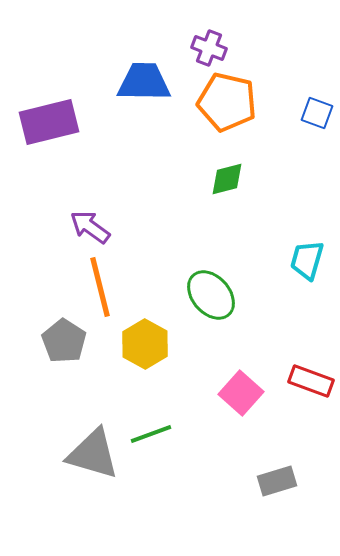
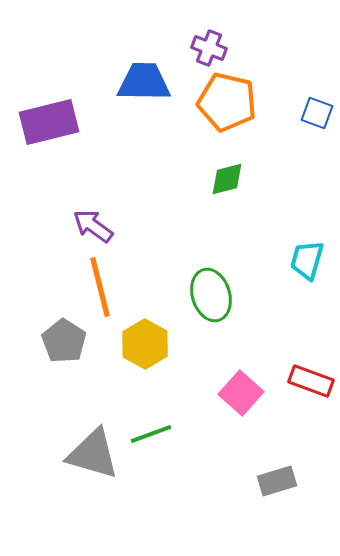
purple arrow: moved 3 px right, 1 px up
green ellipse: rotated 24 degrees clockwise
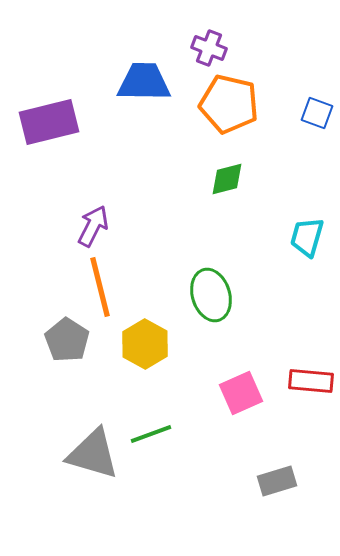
orange pentagon: moved 2 px right, 2 px down
purple arrow: rotated 81 degrees clockwise
cyan trapezoid: moved 23 px up
gray pentagon: moved 3 px right, 1 px up
red rectangle: rotated 15 degrees counterclockwise
pink square: rotated 24 degrees clockwise
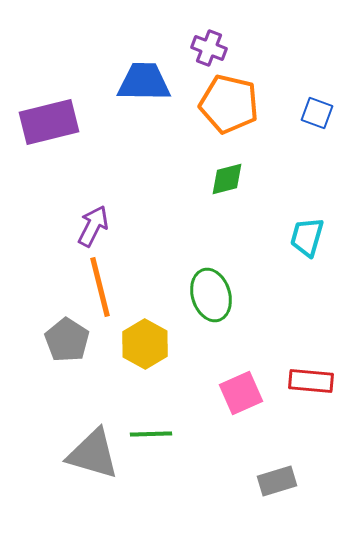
green line: rotated 18 degrees clockwise
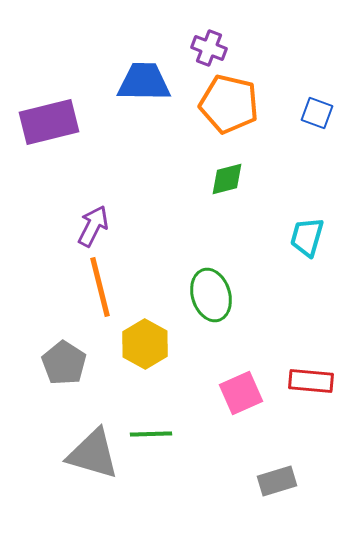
gray pentagon: moved 3 px left, 23 px down
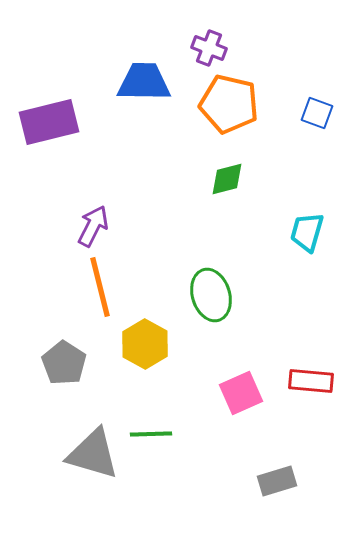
cyan trapezoid: moved 5 px up
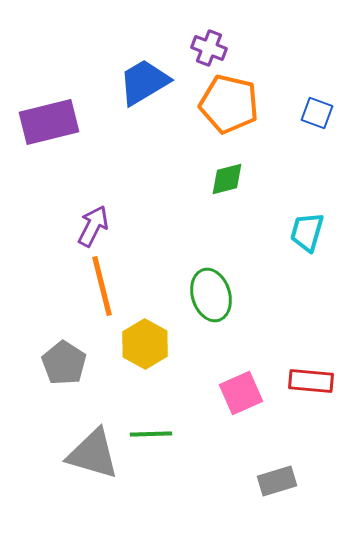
blue trapezoid: rotated 32 degrees counterclockwise
orange line: moved 2 px right, 1 px up
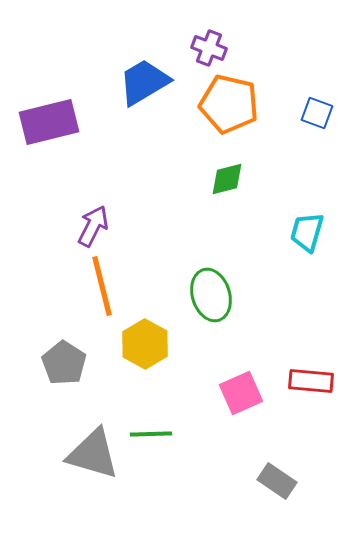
gray rectangle: rotated 51 degrees clockwise
